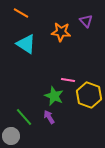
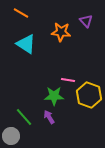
green star: rotated 24 degrees counterclockwise
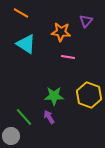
purple triangle: rotated 24 degrees clockwise
pink line: moved 23 px up
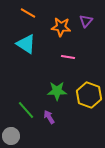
orange line: moved 7 px right
orange star: moved 5 px up
green star: moved 3 px right, 5 px up
green line: moved 2 px right, 7 px up
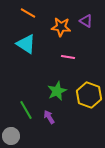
purple triangle: rotated 40 degrees counterclockwise
green star: rotated 24 degrees counterclockwise
green line: rotated 12 degrees clockwise
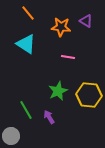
orange line: rotated 21 degrees clockwise
green star: moved 1 px right
yellow hexagon: rotated 15 degrees counterclockwise
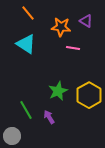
pink line: moved 5 px right, 9 px up
yellow hexagon: rotated 25 degrees clockwise
gray circle: moved 1 px right
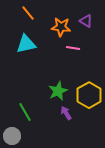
cyan triangle: rotated 45 degrees counterclockwise
green line: moved 1 px left, 2 px down
purple arrow: moved 17 px right, 4 px up
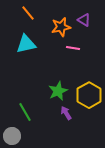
purple triangle: moved 2 px left, 1 px up
orange star: rotated 18 degrees counterclockwise
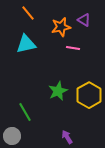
purple arrow: moved 1 px right, 24 px down
